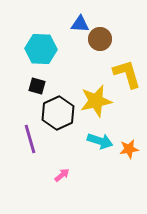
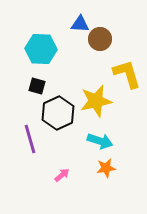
orange star: moved 23 px left, 19 px down
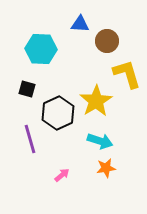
brown circle: moved 7 px right, 2 px down
black square: moved 10 px left, 3 px down
yellow star: rotated 20 degrees counterclockwise
